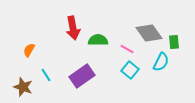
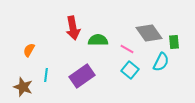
cyan line: rotated 40 degrees clockwise
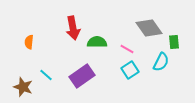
gray diamond: moved 5 px up
green semicircle: moved 1 px left, 2 px down
orange semicircle: moved 8 px up; rotated 24 degrees counterclockwise
cyan square: rotated 18 degrees clockwise
cyan line: rotated 56 degrees counterclockwise
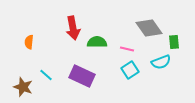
pink line: rotated 16 degrees counterclockwise
cyan semicircle: rotated 42 degrees clockwise
purple rectangle: rotated 60 degrees clockwise
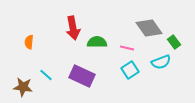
green rectangle: rotated 32 degrees counterclockwise
pink line: moved 1 px up
brown star: rotated 12 degrees counterclockwise
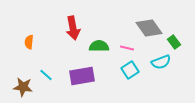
green semicircle: moved 2 px right, 4 px down
purple rectangle: rotated 35 degrees counterclockwise
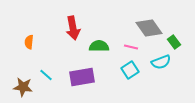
pink line: moved 4 px right, 1 px up
purple rectangle: moved 1 px down
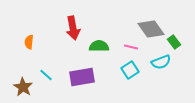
gray diamond: moved 2 px right, 1 px down
brown star: rotated 24 degrees clockwise
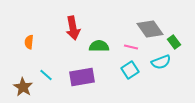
gray diamond: moved 1 px left
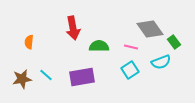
brown star: moved 1 px left, 8 px up; rotated 30 degrees clockwise
